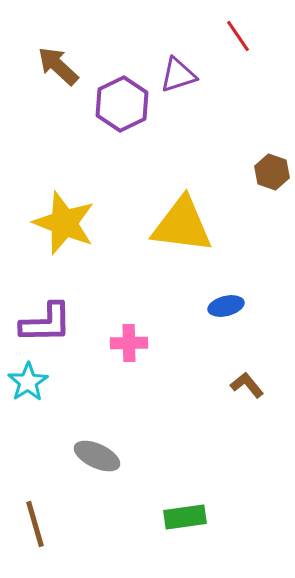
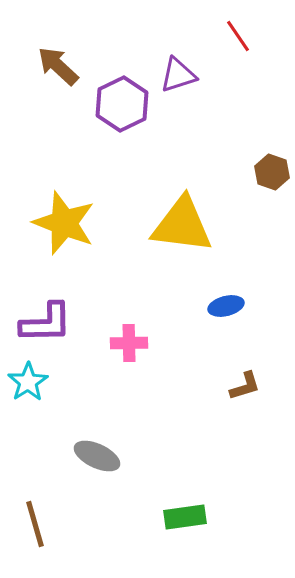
brown L-shape: moved 2 px left, 1 px down; rotated 112 degrees clockwise
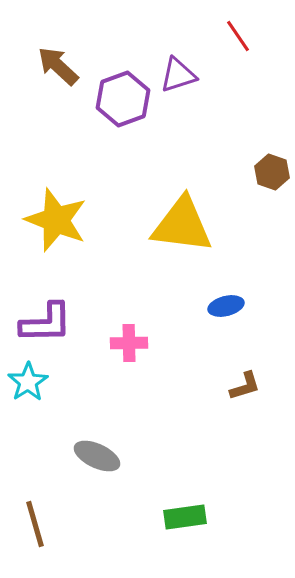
purple hexagon: moved 1 px right, 5 px up; rotated 6 degrees clockwise
yellow star: moved 8 px left, 3 px up
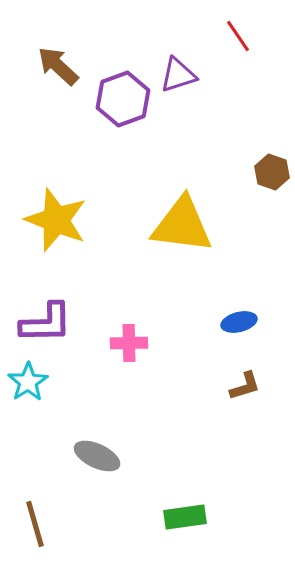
blue ellipse: moved 13 px right, 16 px down
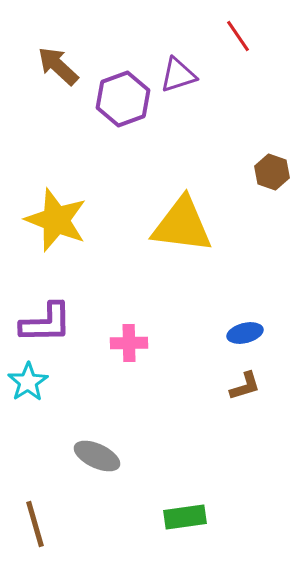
blue ellipse: moved 6 px right, 11 px down
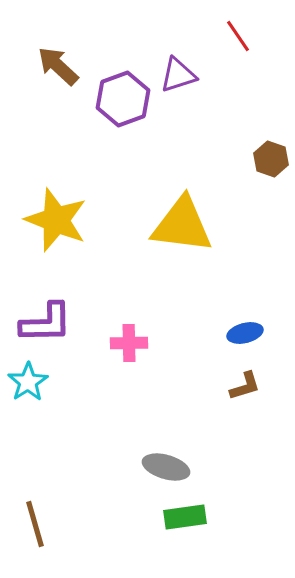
brown hexagon: moved 1 px left, 13 px up
gray ellipse: moved 69 px right, 11 px down; rotated 9 degrees counterclockwise
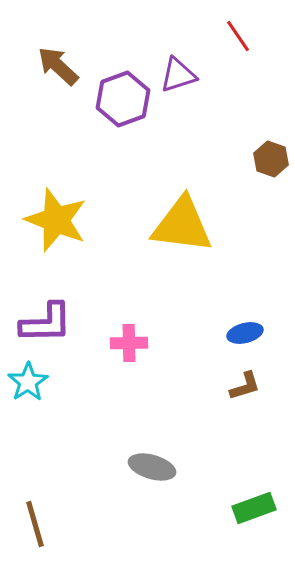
gray ellipse: moved 14 px left
green rectangle: moved 69 px right, 9 px up; rotated 12 degrees counterclockwise
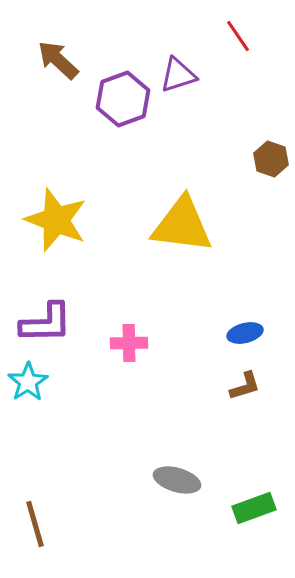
brown arrow: moved 6 px up
gray ellipse: moved 25 px right, 13 px down
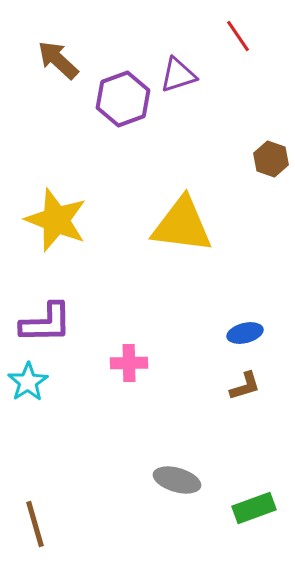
pink cross: moved 20 px down
